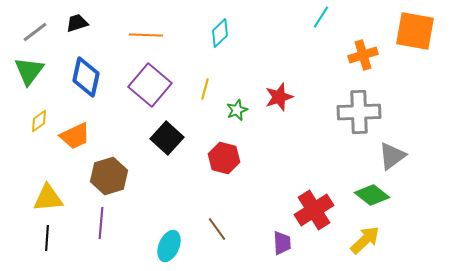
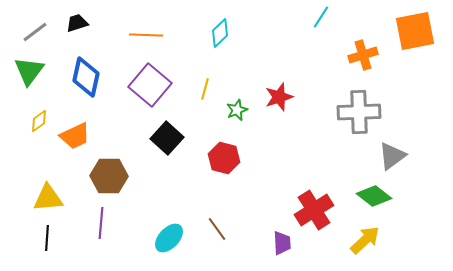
orange square: rotated 21 degrees counterclockwise
brown hexagon: rotated 18 degrees clockwise
green diamond: moved 2 px right, 1 px down
cyan ellipse: moved 8 px up; rotated 20 degrees clockwise
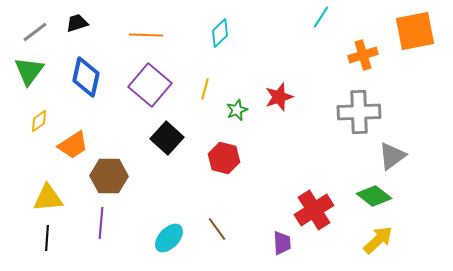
orange trapezoid: moved 2 px left, 9 px down; rotated 8 degrees counterclockwise
yellow arrow: moved 13 px right
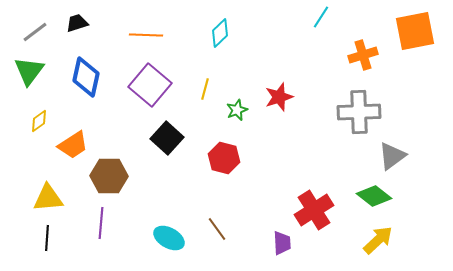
cyan ellipse: rotated 76 degrees clockwise
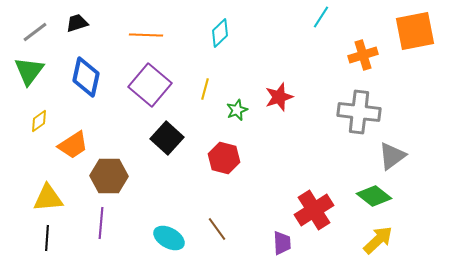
gray cross: rotated 9 degrees clockwise
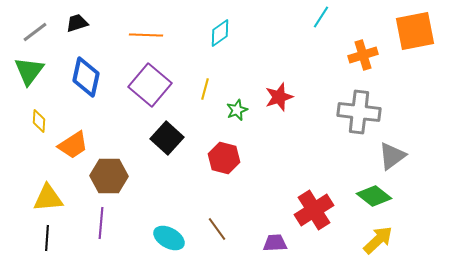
cyan diamond: rotated 8 degrees clockwise
yellow diamond: rotated 50 degrees counterclockwise
purple trapezoid: moved 7 px left; rotated 90 degrees counterclockwise
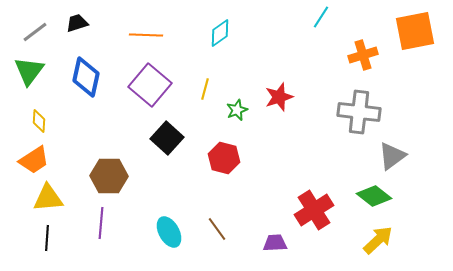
orange trapezoid: moved 39 px left, 15 px down
cyan ellipse: moved 6 px up; rotated 32 degrees clockwise
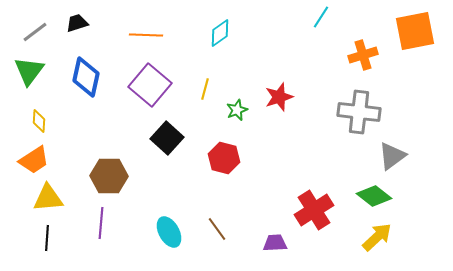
yellow arrow: moved 1 px left, 3 px up
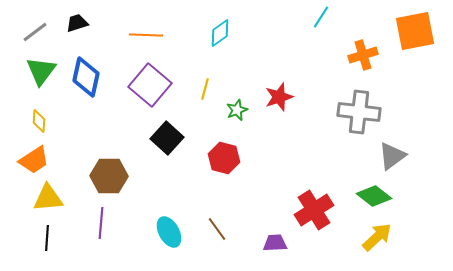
green triangle: moved 12 px right
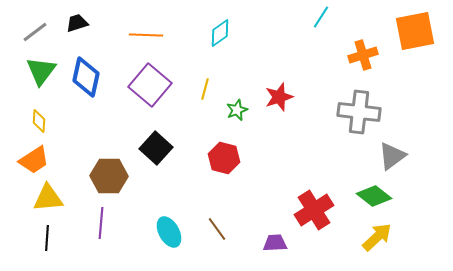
black square: moved 11 px left, 10 px down
